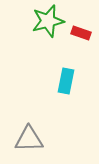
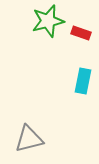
cyan rectangle: moved 17 px right
gray triangle: rotated 12 degrees counterclockwise
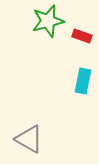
red rectangle: moved 1 px right, 3 px down
gray triangle: rotated 44 degrees clockwise
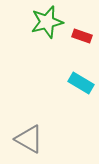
green star: moved 1 px left, 1 px down
cyan rectangle: moved 2 px left, 2 px down; rotated 70 degrees counterclockwise
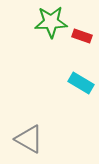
green star: moved 4 px right; rotated 12 degrees clockwise
